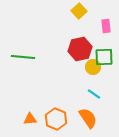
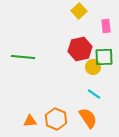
orange triangle: moved 2 px down
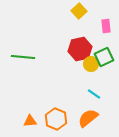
green square: rotated 24 degrees counterclockwise
yellow circle: moved 2 px left, 3 px up
orange semicircle: rotated 95 degrees counterclockwise
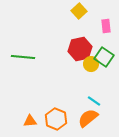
green square: rotated 30 degrees counterclockwise
cyan line: moved 7 px down
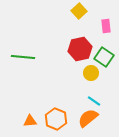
yellow circle: moved 9 px down
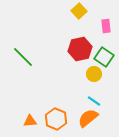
green line: rotated 40 degrees clockwise
yellow circle: moved 3 px right, 1 px down
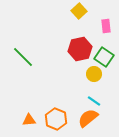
orange triangle: moved 1 px left, 1 px up
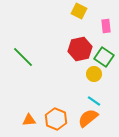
yellow square: rotated 21 degrees counterclockwise
